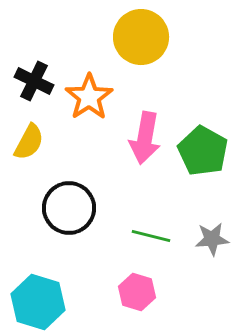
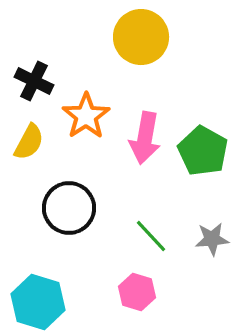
orange star: moved 3 px left, 19 px down
green line: rotated 33 degrees clockwise
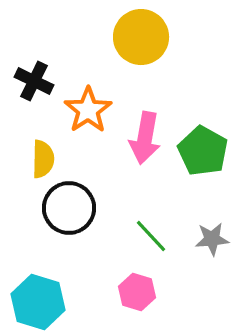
orange star: moved 2 px right, 6 px up
yellow semicircle: moved 14 px right, 17 px down; rotated 27 degrees counterclockwise
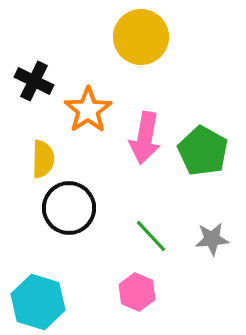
pink hexagon: rotated 6 degrees clockwise
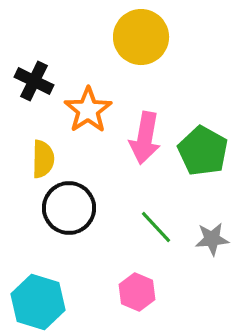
green line: moved 5 px right, 9 px up
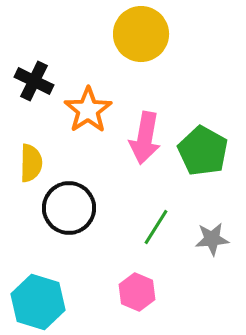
yellow circle: moved 3 px up
yellow semicircle: moved 12 px left, 4 px down
green line: rotated 75 degrees clockwise
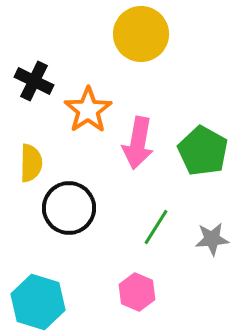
pink arrow: moved 7 px left, 5 px down
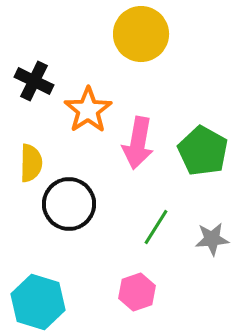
black circle: moved 4 px up
pink hexagon: rotated 18 degrees clockwise
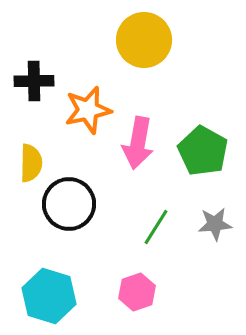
yellow circle: moved 3 px right, 6 px down
black cross: rotated 27 degrees counterclockwise
orange star: rotated 21 degrees clockwise
gray star: moved 3 px right, 15 px up
cyan hexagon: moved 11 px right, 6 px up
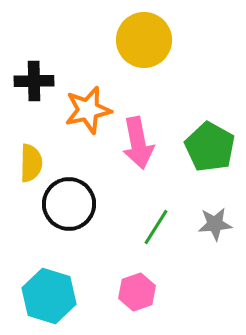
pink arrow: rotated 21 degrees counterclockwise
green pentagon: moved 7 px right, 4 px up
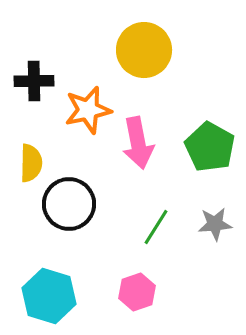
yellow circle: moved 10 px down
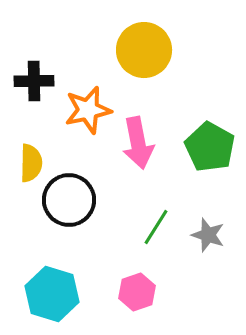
black circle: moved 4 px up
gray star: moved 7 px left, 11 px down; rotated 24 degrees clockwise
cyan hexagon: moved 3 px right, 2 px up
